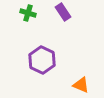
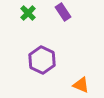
green cross: rotated 28 degrees clockwise
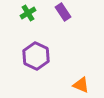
green cross: rotated 14 degrees clockwise
purple hexagon: moved 6 px left, 4 px up
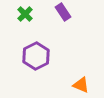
green cross: moved 3 px left, 1 px down; rotated 14 degrees counterclockwise
purple hexagon: rotated 8 degrees clockwise
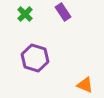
purple hexagon: moved 1 px left, 2 px down; rotated 16 degrees counterclockwise
orange triangle: moved 4 px right
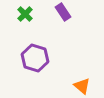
orange triangle: moved 3 px left, 1 px down; rotated 18 degrees clockwise
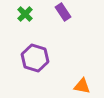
orange triangle: rotated 30 degrees counterclockwise
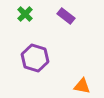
purple rectangle: moved 3 px right, 4 px down; rotated 18 degrees counterclockwise
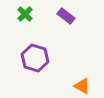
orange triangle: rotated 18 degrees clockwise
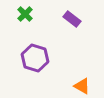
purple rectangle: moved 6 px right, 3 px down
